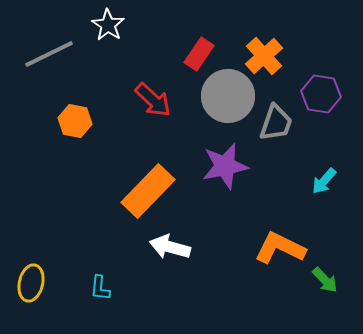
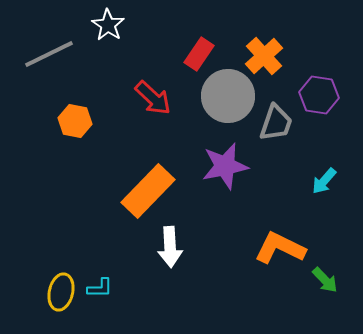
purple hexagon: moved 2 px left, 1 px down
red arrow: moved 2 px up
white arrow: rotated 108 degrees counterclockwise
yellow ellipse: moved 30 px right, 9 px down
cyan L-shape: rotated 96 degrees counterclockwise
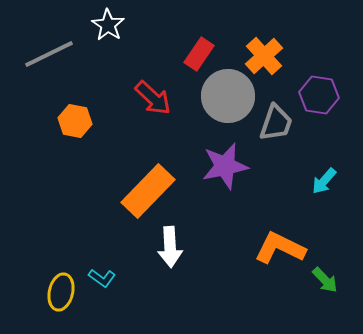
cyan L-shape: moved 2 px right, 10 px up; rotated 36 degrees clockwise
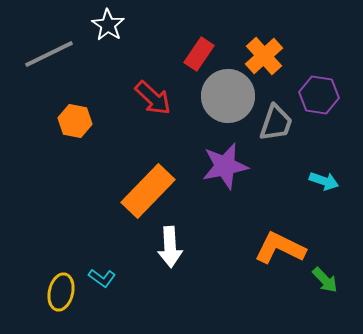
cyan arrow: rotated 112 degrees counterclockwise
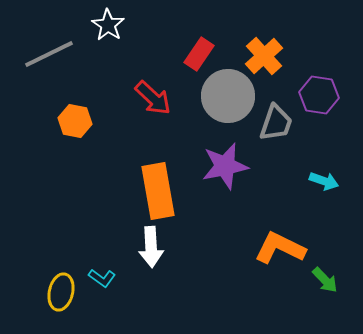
orange rectangle: moved 10 px right; rotated 54 degrees counterclockwise
white arrow: moved 19 px left
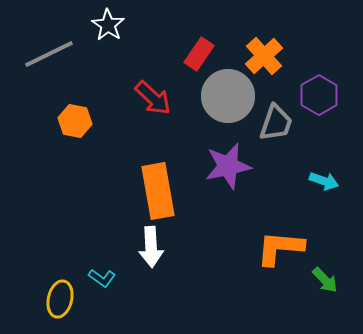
purple hexagon: rotated 21 degrees clockwise
purple star: moved 3 px right
orange L-shape: rotated 21 degrees counterclockwise
yellow ellipse: moved 1 px left, 7 px down
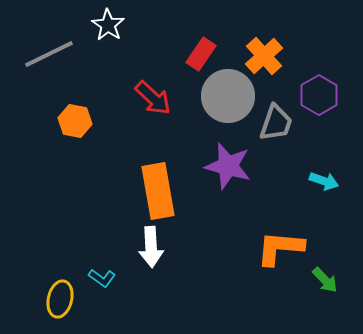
red rectangle: moved 2 px right
purple star: rotated 27 degrees clockwise
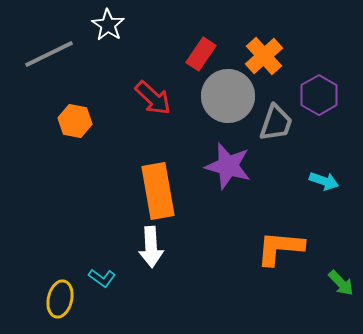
green arrow: moved 16 px right, 3 px down
